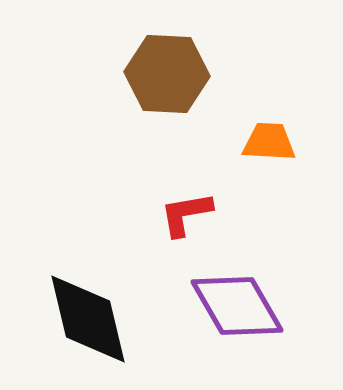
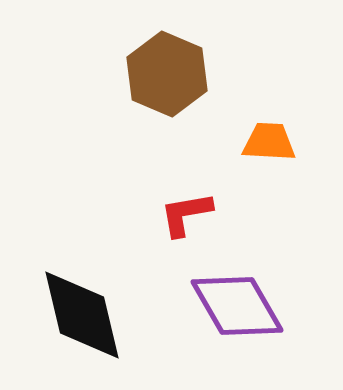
brown hexagon: rotated 20 degrees clockwise
black diamond: moved 6 px left, 4 px up
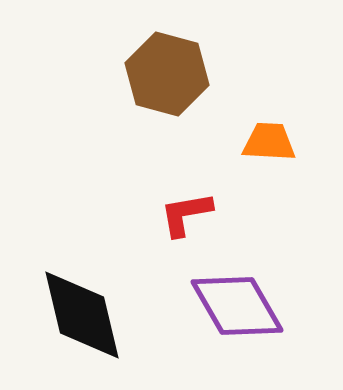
brown hexagon: rotated 8 degrees counterclockwise
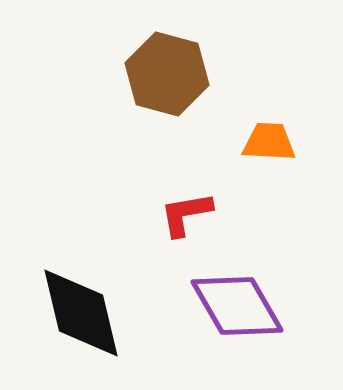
black diamond: moved 1 px left, 2 px up
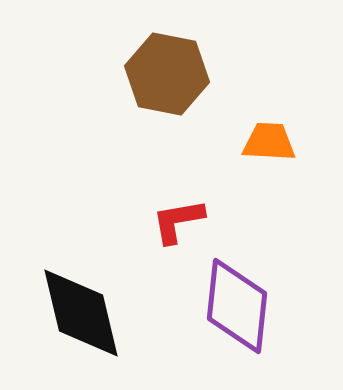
brown hexagon: rotated 4 degrees counterclockwise
red L-shape: moved 8 px left, 7 px down
purple diamond: rotated 36 degrees clockwise
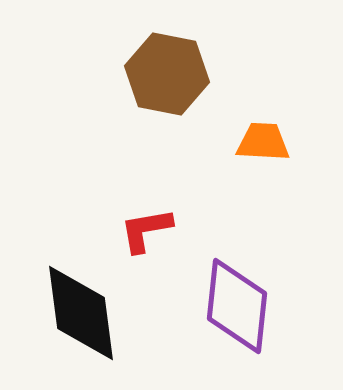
orange trapezoid: moved 6 px left
red L-shape: moved 32 px left, 9 px down
black diamond: rotated 6 degrees clockwise
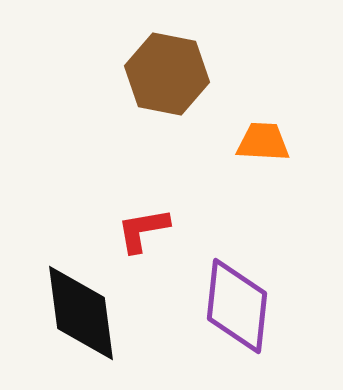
red L-shape: moved 3 px left
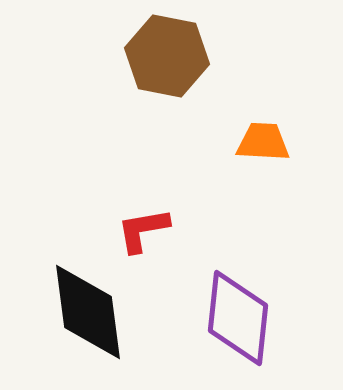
brown hexagon: moved 18 px up
purple diamond: moved 1 px right, 12 px down
black diamond: moved 7 px right, 1 px up
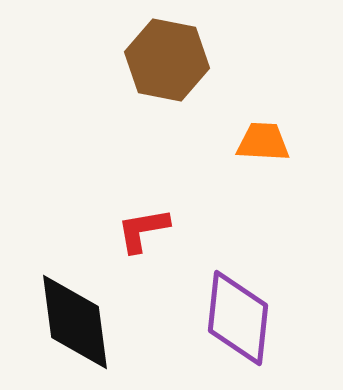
brown hexagon: moved 4 px down
black diamond: moved 13 px left, 10 px down
